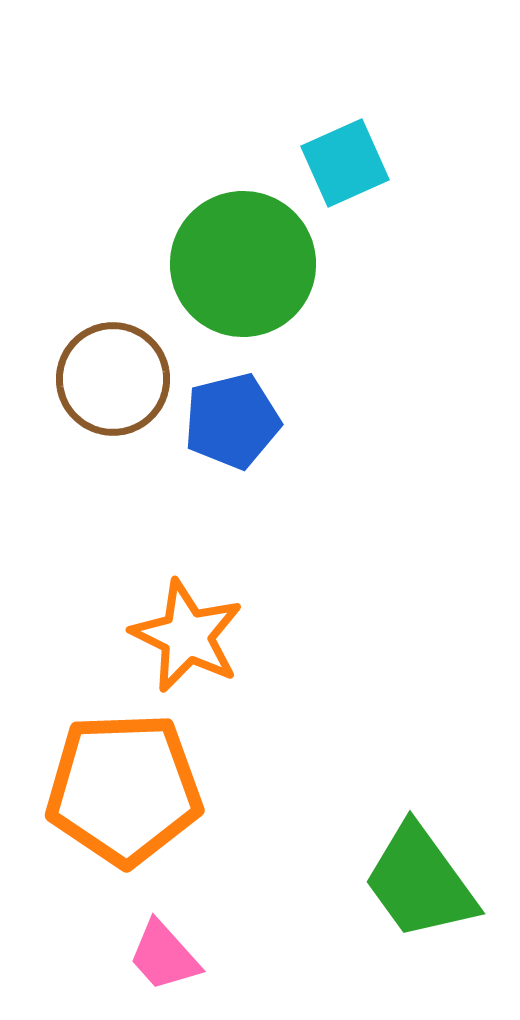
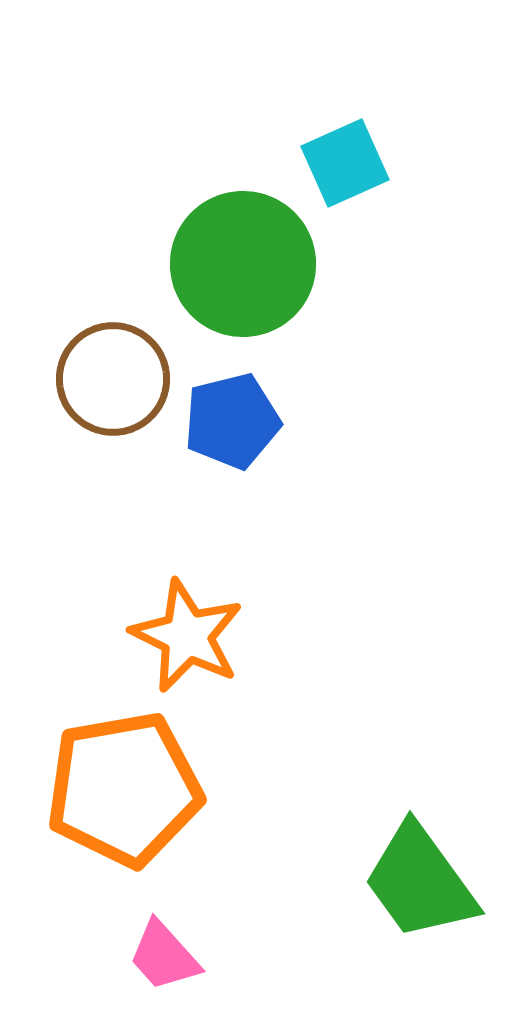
orange pentagon: rotated 8 degrees counterclockwise
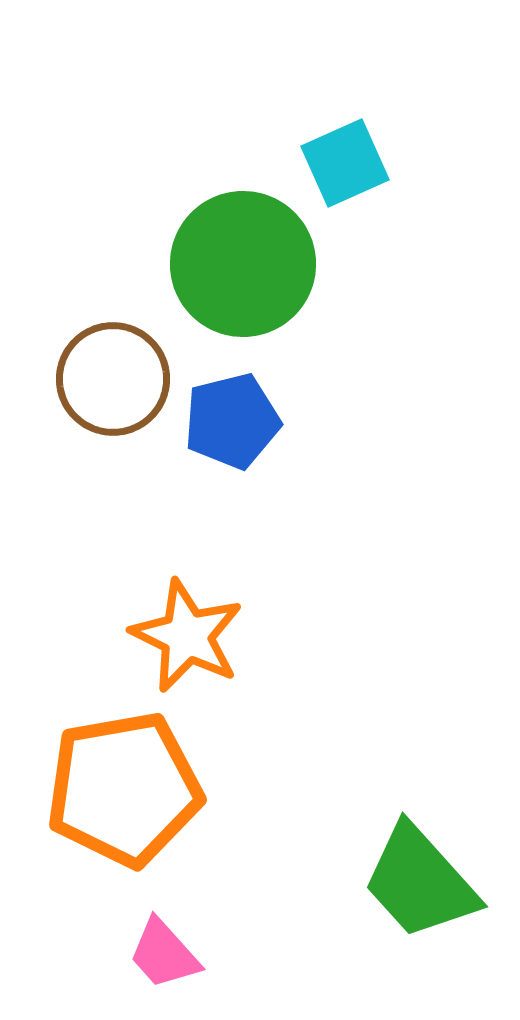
green trapezoid: rotated 6 degrees counterclockwise
pink trapezoid: moved 2 px up
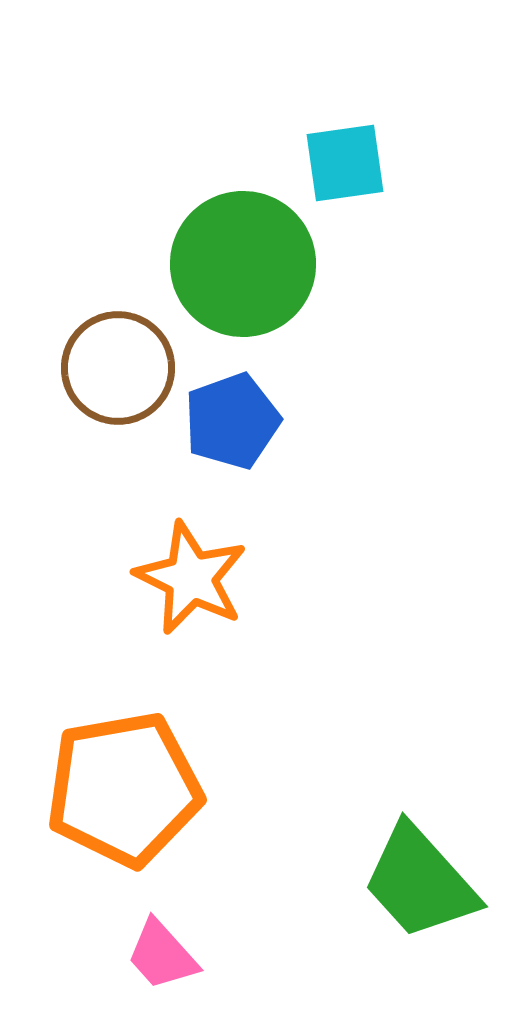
cyan square: rotated 16 degrees clockwise
brown circle: moved 5 px right, 11 px up
blue pentagon: rotated 6 degrees counterclockwise
orange star: moved 4 px right, 58 px up
pink trapezoid: moved 2 px left, 1 px down
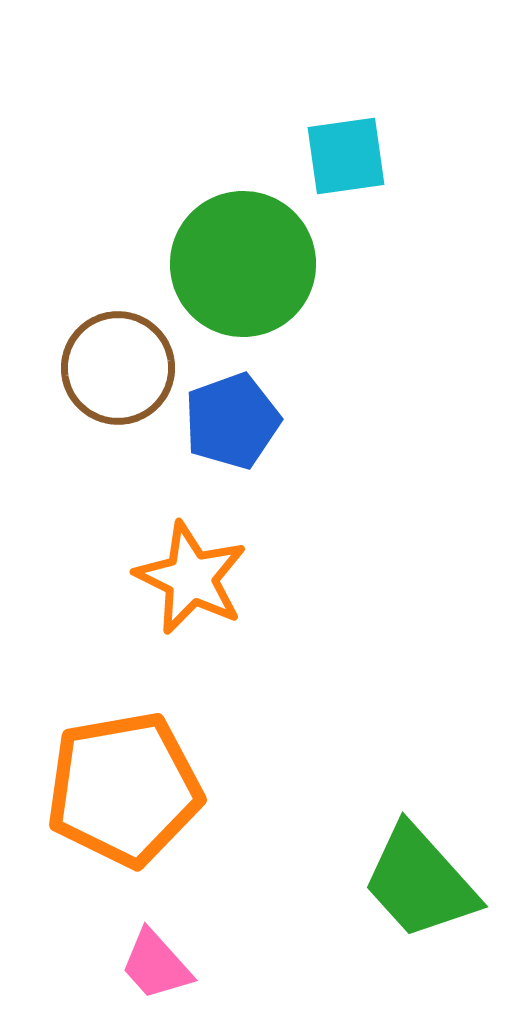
cyan square: moved 1 px right, 7 px up
pink trapezoid: moved 6 px left, 10 px down
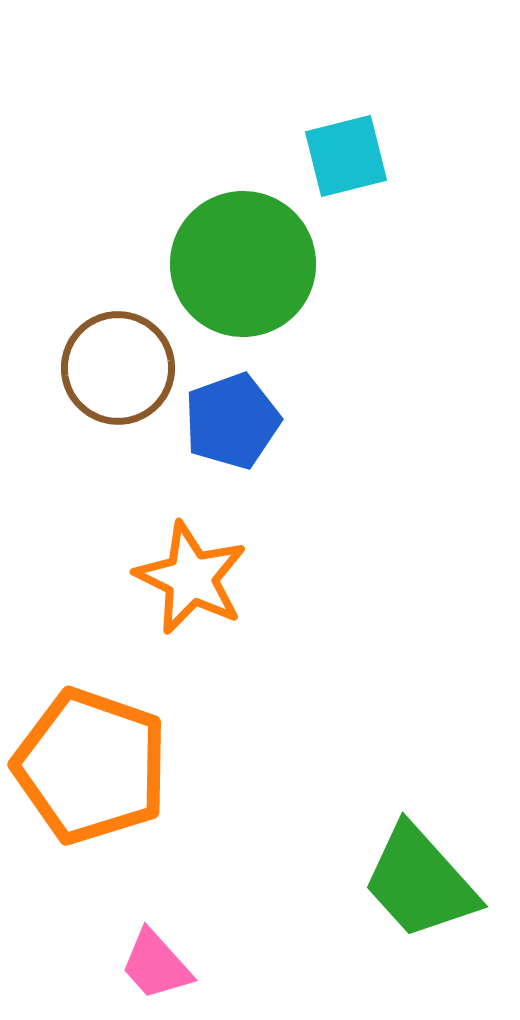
cyan square: rotated 6 degrees counterclockwise
orange pentagon: moved 33 px left, 23 px up; rotated 29 degrees clockwise
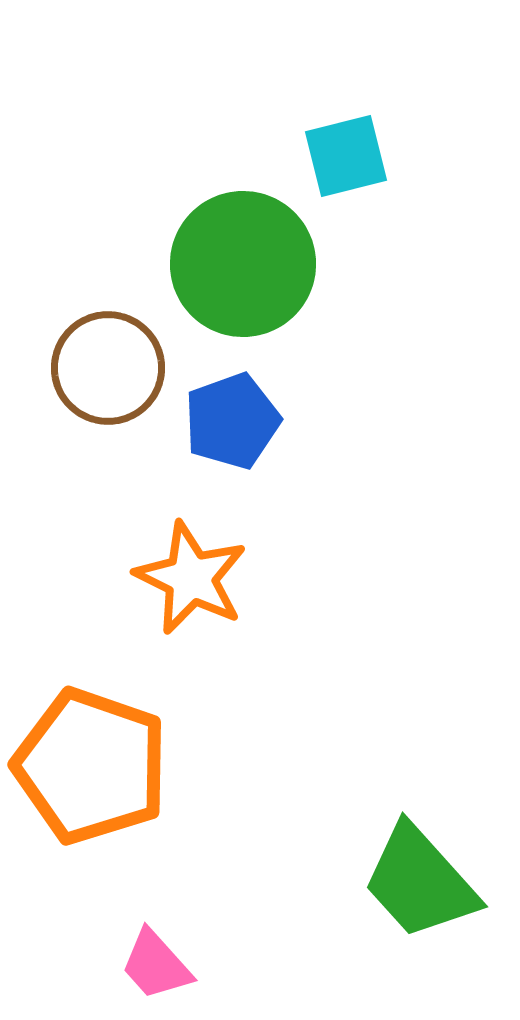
brown circle: moved 10 px left
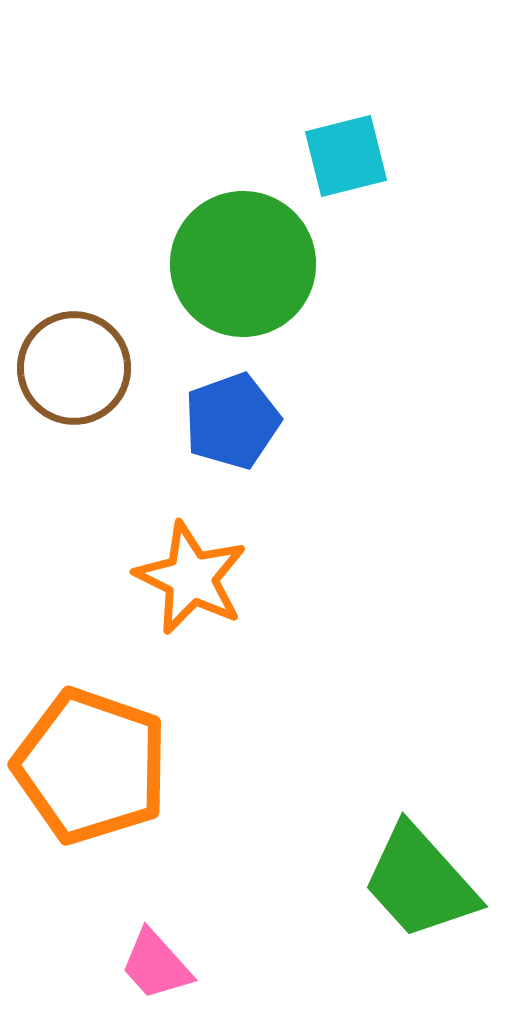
brown circle: moved 34 px left
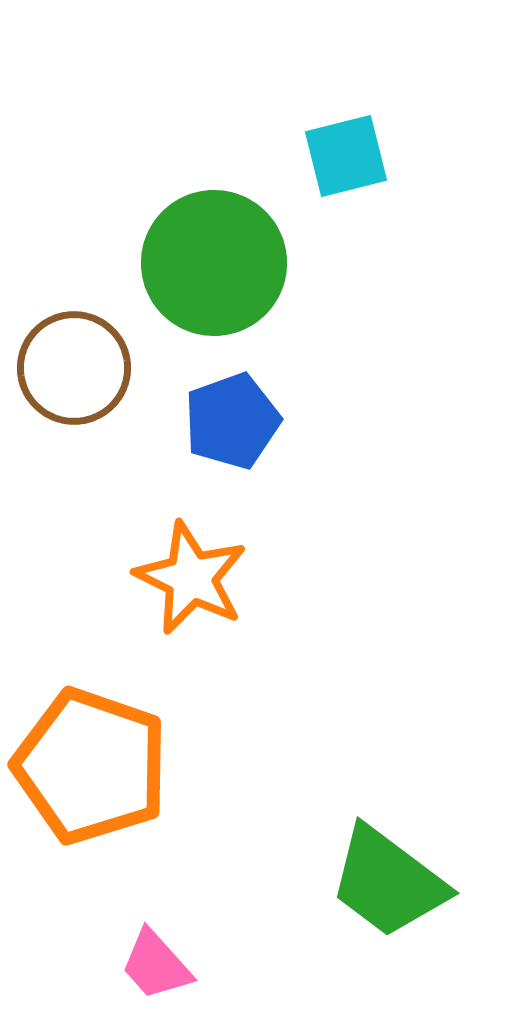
green circle: moved 29 px left, 1 px up
green trapezoid: moved 32 px left; rotated 11 degrees counterclockwise
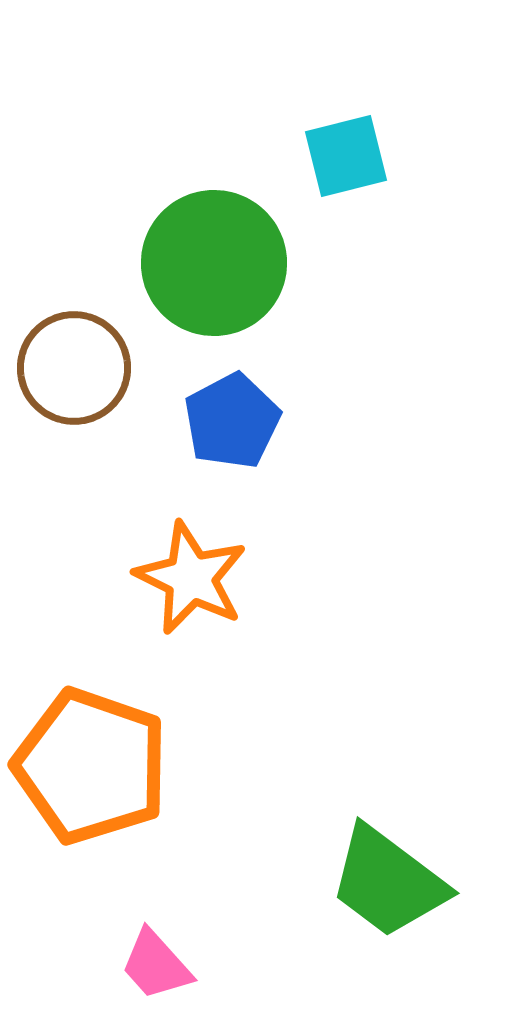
blue pentagon: rotated 8 degrees counterclockwise
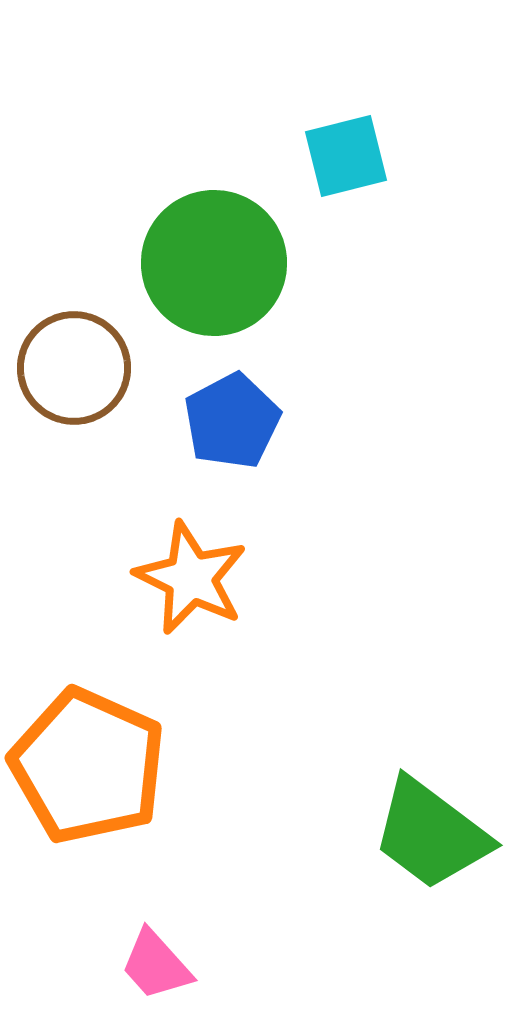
orange pentagon: moved 3 px left; rotated 5 degrees clockwise
green trapezoid: moved 43 px right, 48 px up
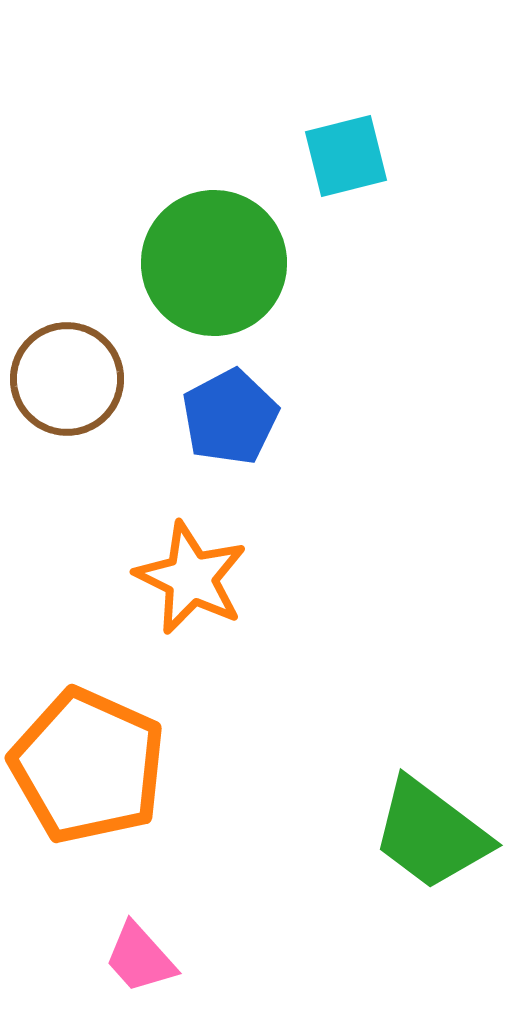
brown circle: moved 7 px left, 11 px down
blue pentagon: moved 2 px left, 4 px up
pink trapezoid: moved 16 px left, 7 px up
